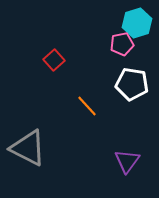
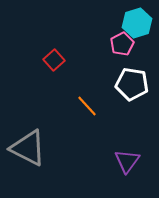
pink pentagon: rotated 15 degrees counterclockwise
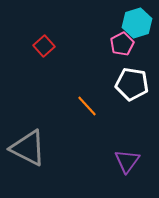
red square: moved 10 px left, 14 px up
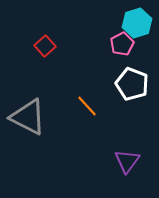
red square: moved 1 px right
white pentagon: rotated 12 degrees clockwise
gray triangle: moved 31 px up
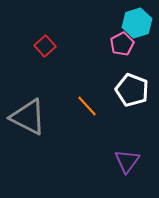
white pentagon: moved 6 px down
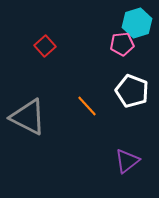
pink pentagon: rotated 20 degrees clockwise
white pentagon: moved 1 px down
purple triangle: rotated 16 degrees clockwise
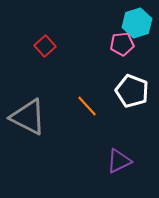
purple triangle: moved 8 px left; rotated 12 degrees clockwise
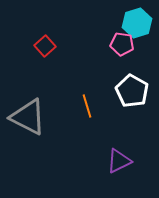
pink pentagon: rotated 15 degrees clockwise
white pentagon: rotated 8 degrees clockwise
orange line: rotated 25 degrees clockwise
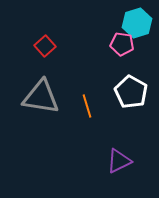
white pentagon: moved 1 px left, 1 px down
gray triangle: moved 13 px right, 20 px up; rotated 18 degrees counterclockwise
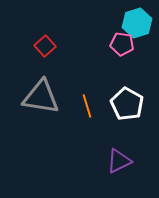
white pentagon: moved 4 px left, 12 px down
